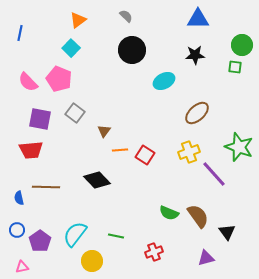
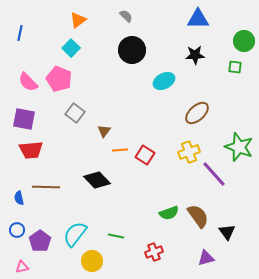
green circle: moved 2 px right, 4 px up
purple square: moved 16 px left
green semicircle: rotated 42 degrees counterclockwise
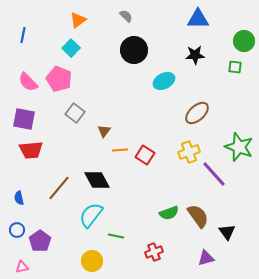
blue line: moved 3 px right, 2 px down
black circle: moved 2 px right
black diamond: rotated 16 degrees clockwise
brown line: moved 13 px right, 1 px down; rotated 52 degrees counterclockwise
cyan semicircle: moved 16 px right, 19 px up
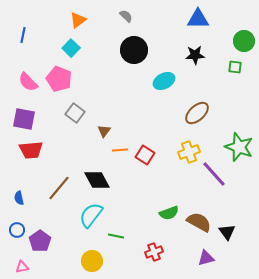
brown semicircle: moved 1 px right, 6 px down; rotated 25 degrees counterclockwise
